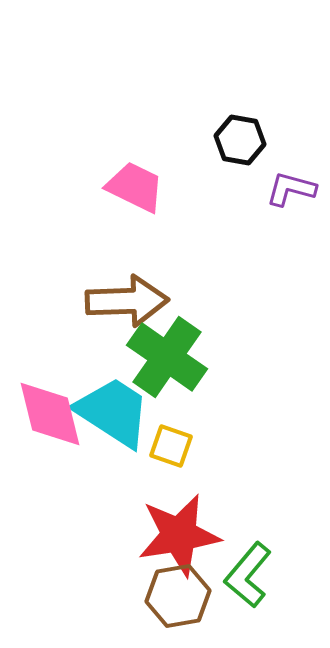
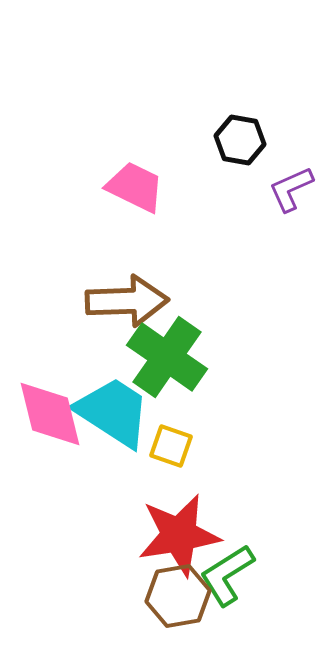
purple L-shape: rotated 39 degrees counterclockwise
green L-shape: moved 21 px left; rotated 18 degrees clockwise
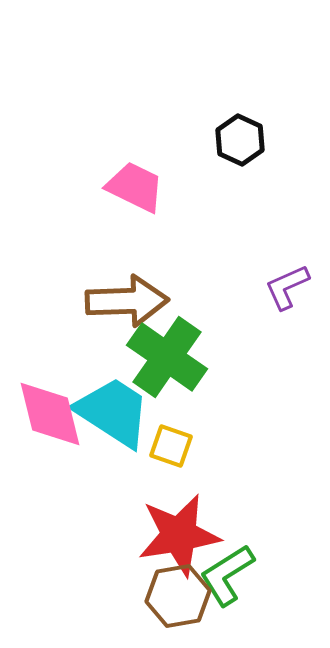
black hexagon: rotated 15 degrees clockwise
purple L-shape: moved 4 px left, 98 px down
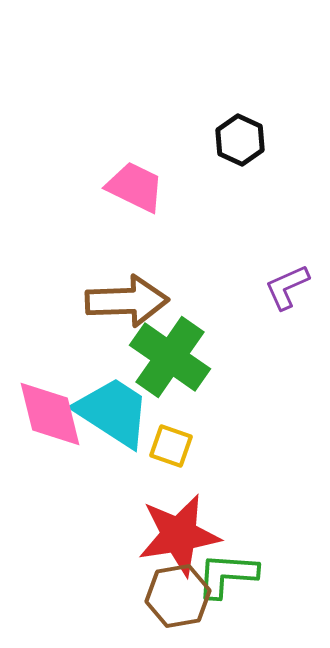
green cross: moved 3 px right
green L-shape: rotated 36 degrees clockwise
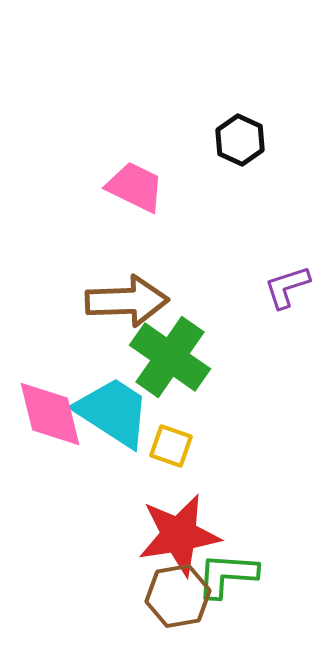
purple L-shape: rotated 6 degrees clockwise
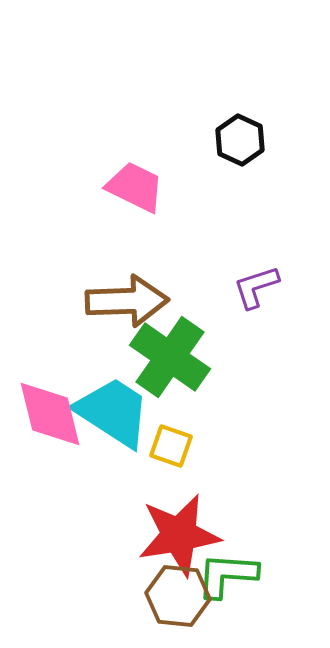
purple L-shape: moved 31 px left
brown hexagon: rotated 16 degrees clockwise
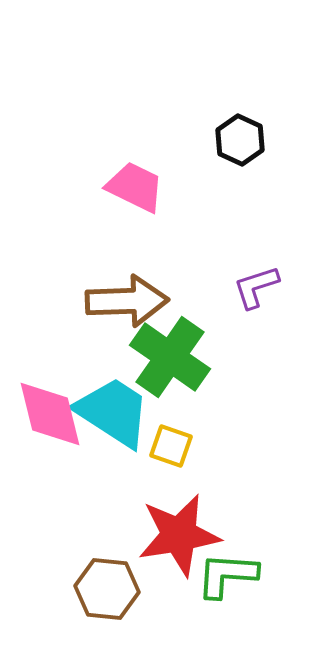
brown hexagon: moved 71 px left, 7 px up
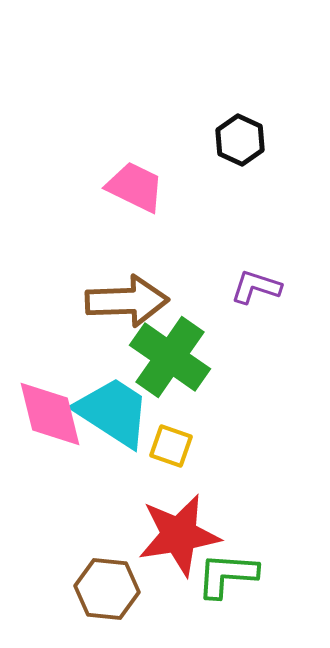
purple L-shape: rotated 36 degrees clockwise
